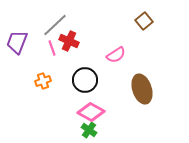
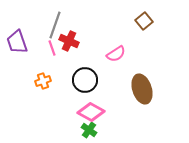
gray line: rotated 28 degrees counterclockwise
purple trapezoid: rotated 40 degrees counterclockwise
pink semicircle: moved 1 px up
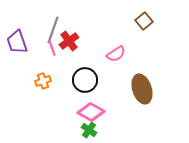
gray line: moved 2 px left, 5 px down
red cross: rotated 30 degrees clockwise
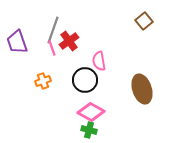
pink semicircle: moved 17 px left, 7 px down; rotated 114 degrees clockwise
green cross: rotated 21 degrees counterclockwise
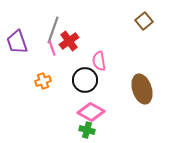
green cross: moved 2 px left
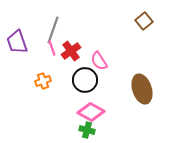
red cross: moved 2 px right, 10 px down
pink semicircle: rotated 24 degrees counterclockwise
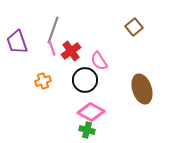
brown square: moved 10 px left, 6 px down
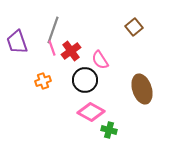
pink semicircle: moved 1 px right, 1 px up
green cross: moved 22 px right
